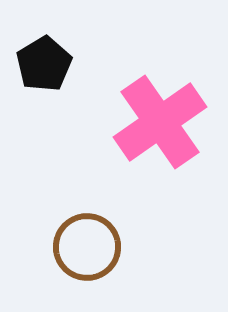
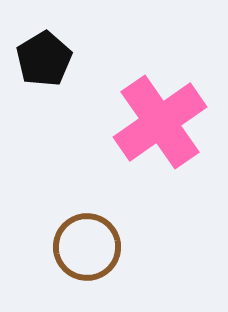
black pentagon: moved 5 px up
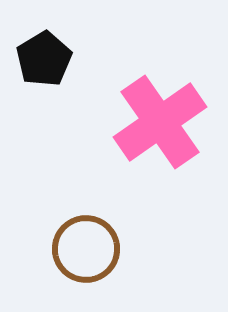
brown circle: moved 1 px left, 2 px down
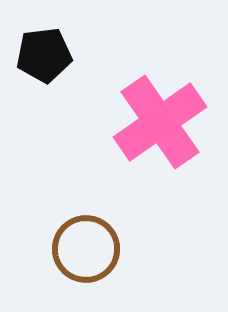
black pentagon: moved 4 px up; rotated 24 degrees clockwise
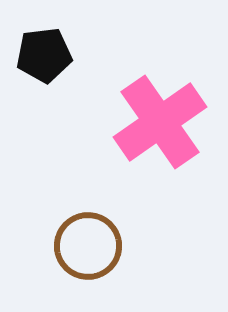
brown circle: moved 2 px right, 3 px up
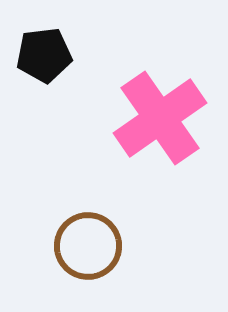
pink cross: moved 4 px up
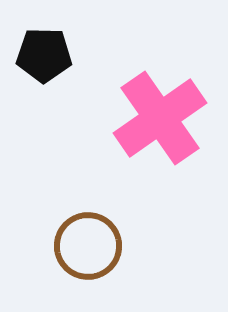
black pentagon: rotated 8 degrees clockwise
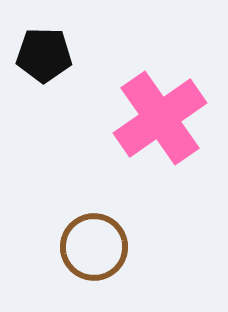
brown circle: moved 6 px right, 1 px down
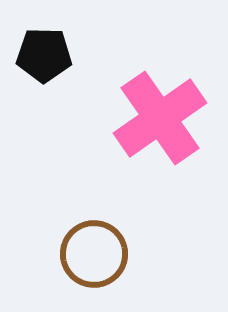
brown circle: moved 7 px down
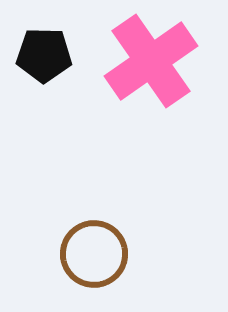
pink cross: moved 9 px left, 57 px up
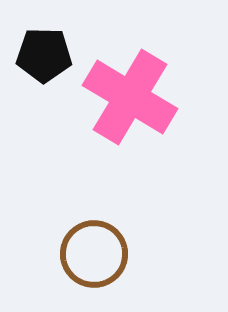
pink cross: moved 21 px left, 36 px down; rotated 24 degrees counterclockwise
